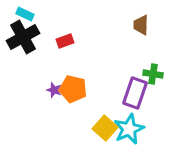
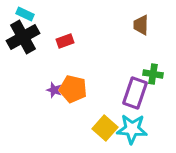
cyan star: moved 3 px right; rotated 28 degrees clockwise
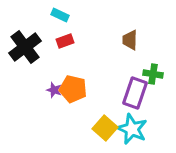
cyan rectangle: moved 35 px right, 1 px down
brown trapezoid: moved 11 px left, 15 px down
black cross: moved 2 px right, 10 px down; rotated 8 degrees counterclockwise
cyan star: rotated 20 degrees clockwise
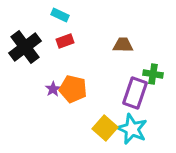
brown trapezoid: moved 7 px left, 5 px down; rotated 90 degrees clockwise
purple star: moved 1 px left, 1 px up; rotated 21 degrees clockwise
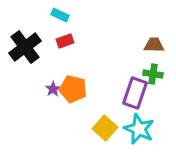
brown trapezoid: moved 31 px right
cyan star: moved 7 px right
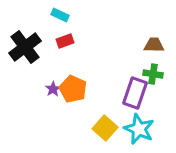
orange pentagon: rotated 12 degrees clockwise
